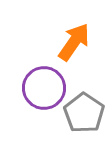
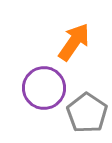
gray pentagon: moved 3 px right
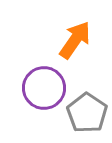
orange arrow: moved 1 px right, 2 px up
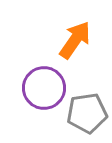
gray pentagon: rotated 30 degrees clockwise
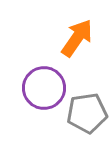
orange arrow: moved 2 px right, 2 px up
